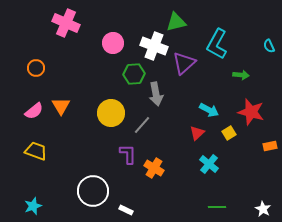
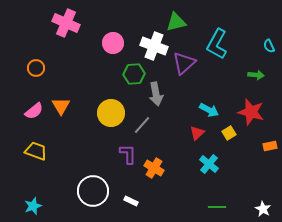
green arrow: moved 15 px right
white rectangle: moved 5 px right, 9 px up
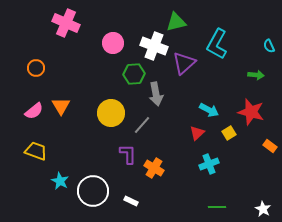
orange rectangle: rotated 48 degrees clockwise
cyan cross: rotated 30 degrees clockwise
cyan star: moved 27 px right, 25 px up; rotated 24 degrees counterclockwise
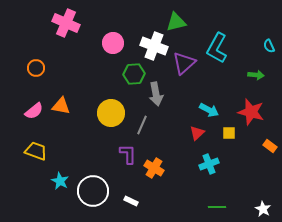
cyan L-shape: moved 4 px down
orange triangle: rotated 48 degrees counterclockwise
gray line: rotated 18 degrees counterclockwise
yellow square: rotated 32 degrees clockwise
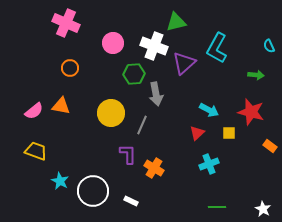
orange circle: moved 34 px right
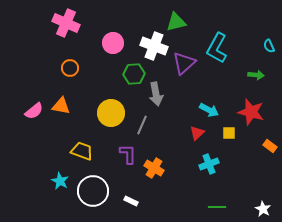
yellow trapezoid: moved 46 px right
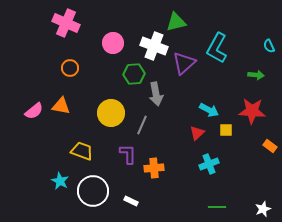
red star: moved 1 px right, 1 px up; rotated 12 degrees counterclockwise
yellow square: moved 3 px left, 3 px up
orange cross: rotated 36 degrees counterclockwise
white star: rotated 21 degrees clockwise
